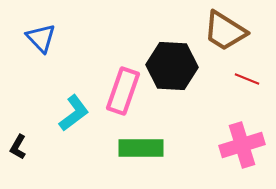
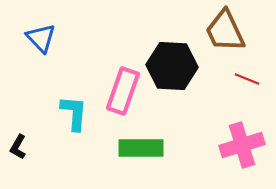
brown trapezoid: rotated 33 degrees clockwise
cyan L-shape: rotated 48 degrees counterclockwise
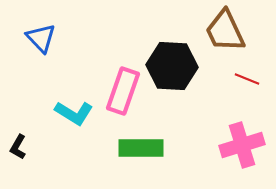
cyan L-shape: rotated 117 degrees clockwise
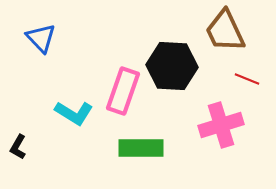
pink cross: moved 21 px left, 20 px up
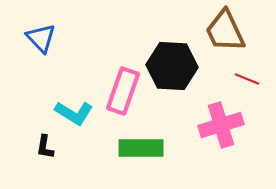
black L-shape: moved 27 px right; rotated 20 degrees counterclockwise
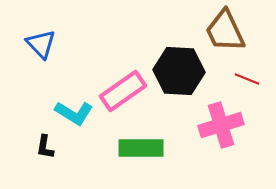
blue triangle: moved 6 px down
black hexagon: moved 7 px right, 5 px down
pink rectangle: rotated 36 degrees clockwise
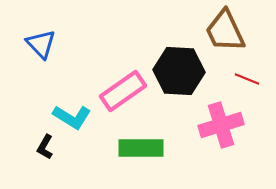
cyan L-shape: moved 2 px left, 4 px down
black L-shape: rotated 20 degrees clockwise
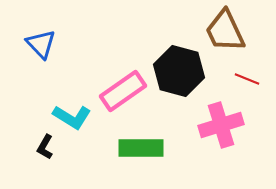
black hexagon: rotated 12 degrees clockwise
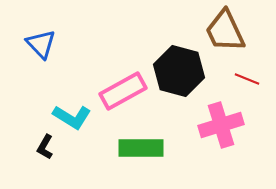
pink rectangle: rotated 6 degrees clockwise
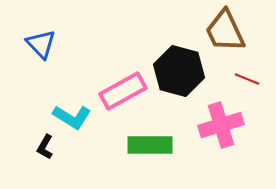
green rectangle: moved 9 px right, 3 px up
